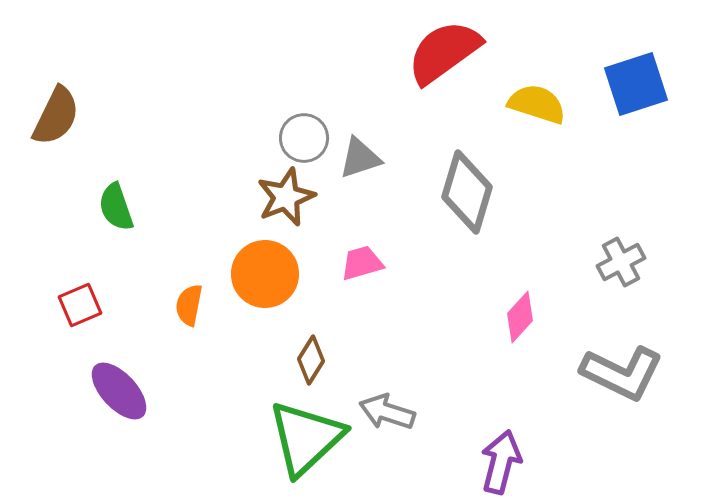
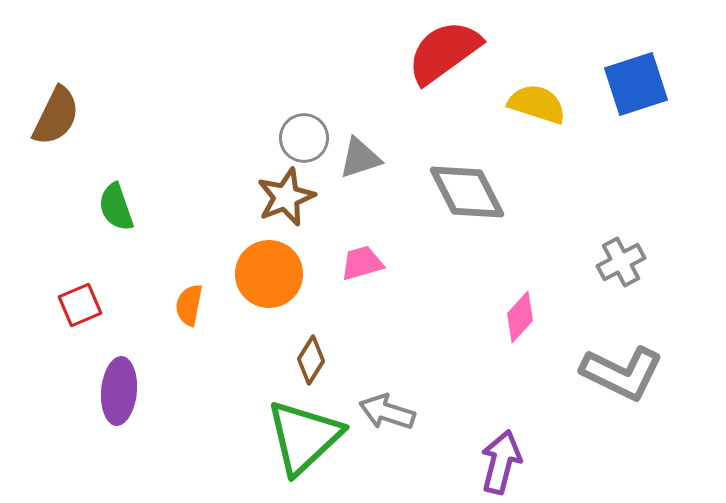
gray diamond: rotated 44 degrees counterclockwise
orange circle: moved 4 px right
purple ellipse: rotated 48 degrees clockwise
green triangle: moved 2 px left, 1 px up
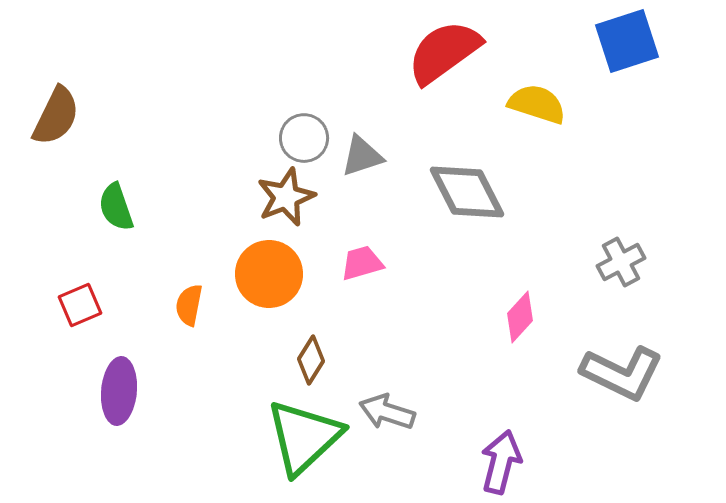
blue square: moved 9 px left, 43 px up
gray triangle: moved 2 px right, 2 px up
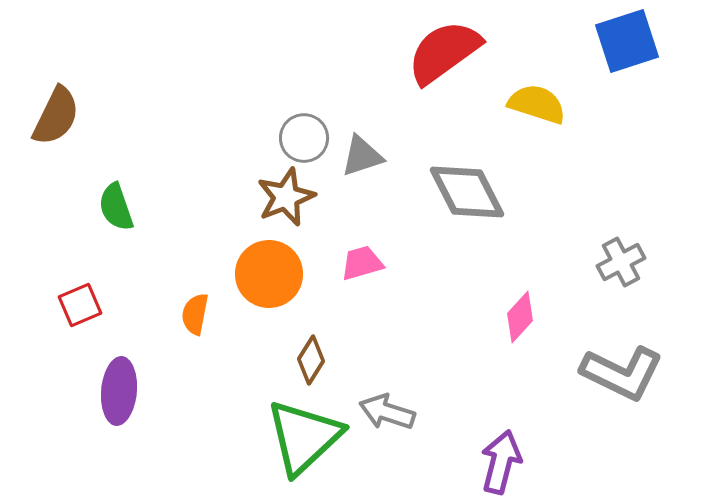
orange semicircle: moved 6 px right, 9 px down
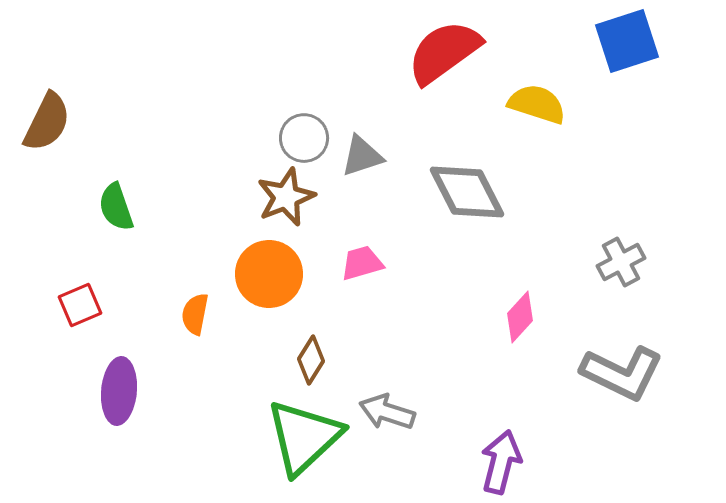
brown semicircle: moved 9 px left, 6 px down
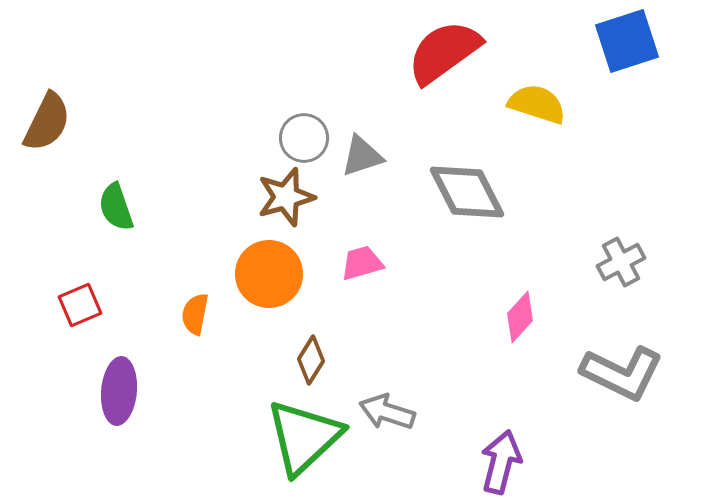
brown star: rotated 6 degrees clockwise
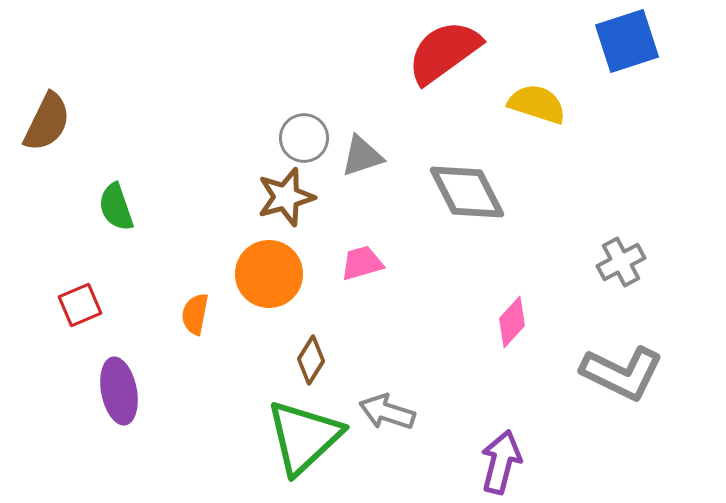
pink diamond: moved 8 px left, 5 px down
purple ellipse: rotated 16 degrees counterclockwise
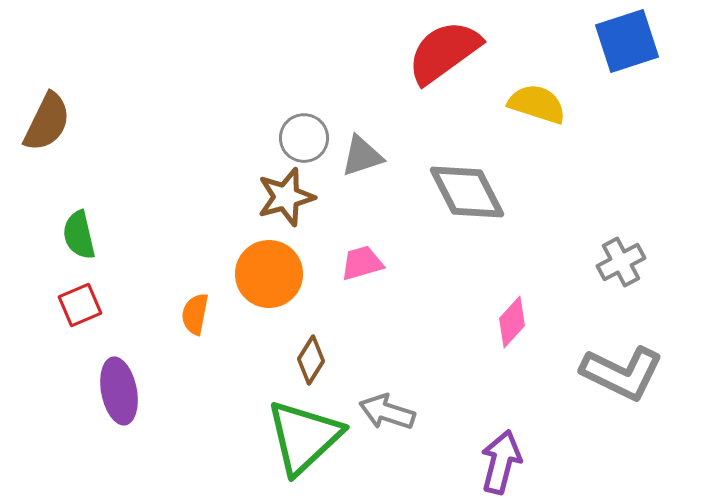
green semicircle: moved 37 px left, 28 px down; rotated 6 degrees clockwise
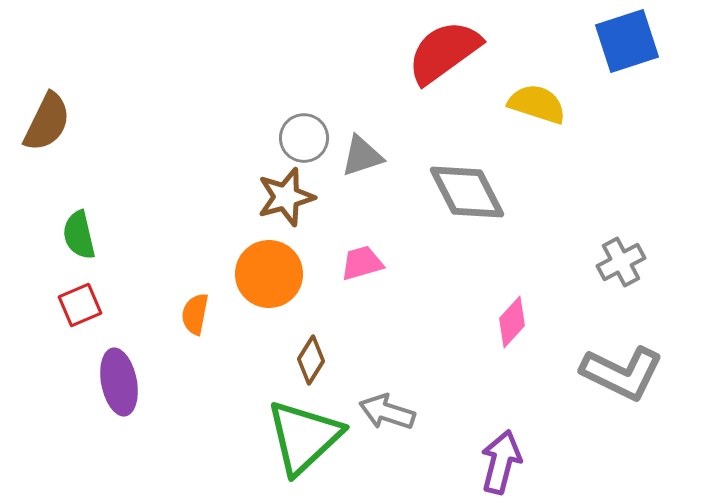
purple ellipse: moved 9 px up
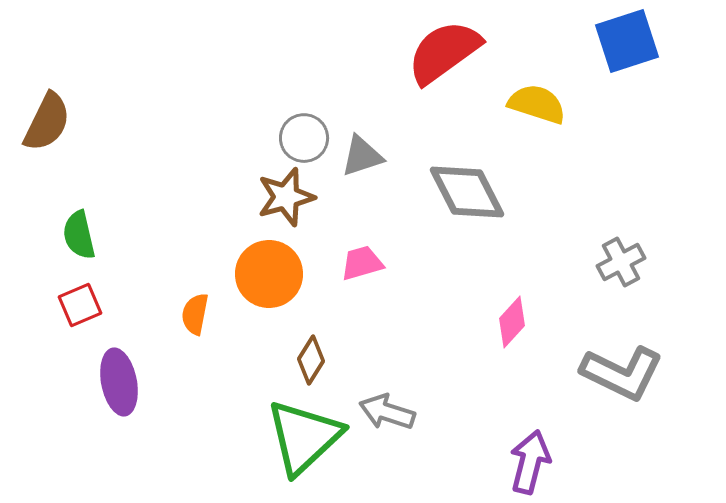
purple arrow: moved 29 px right
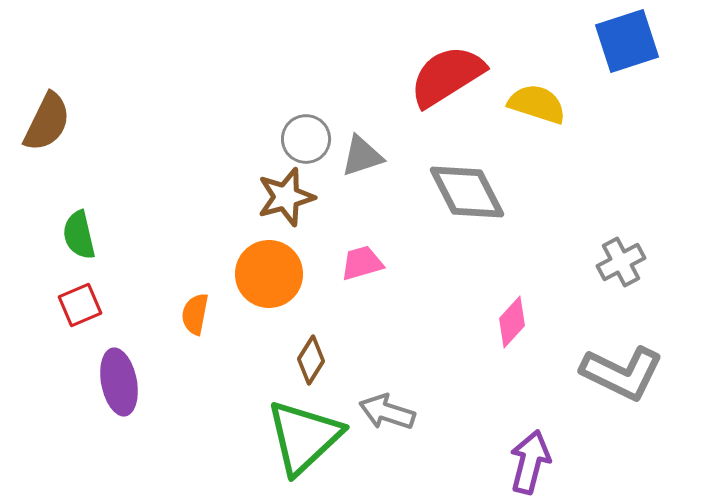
red semicircle: moved 3 px right, 24 px down; rotated 4 degrees clockwise
gray circle: moved 2 px right, 1 px down
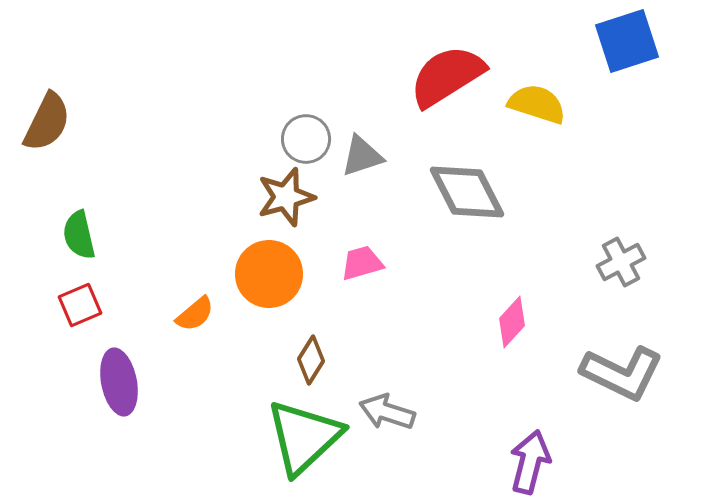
orange semicircle: rotated 141 degrees counterclockwise
